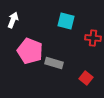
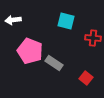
white arrow: rotated 119 degrees counterclockwise
gray rectangle: rotated 18 degrees clockwise
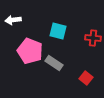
cyan square: moved 8 px left, 10 px down
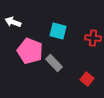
white arrow: moved 2 px down; rotated 28 degrees clockwise
gray rectangle: rotated 12 degrees clockwise
red square: moved 1 px right, 1 px down
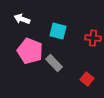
white arrow: moved 9 px right, 3 px up
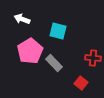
red cross: moved 20 px down
pink pentagon: rotated 20 degrees clockwise
red square: moved 6 px left, 4 px down
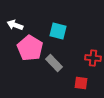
white arrow: moved 7 px left, 6 px down
pink pentagon: moved 3 px up; rotated 10 degrees counterclockwise
red square: rotated 32 degrees counterclockwise
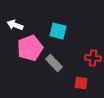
pink pentagon: rotated 20 degrees clockwise
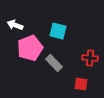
red cross: moved 3 px left
red square: moved 1 px down
